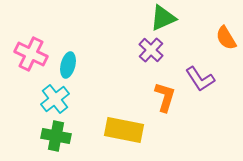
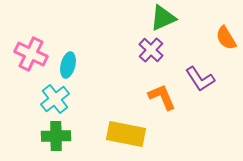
orange L-shape: moved 3 px left; rotated 40 degrees counterclockwise
yellow rectangle: moved 2 px right, 4 px down
green cross: rotated 12 degrees counterclockwise
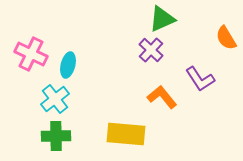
green triangle: moved 1 px left, 1 px down
orange L-shape: rotated 16 degrees counterclockwise
yellow rectangle: rotated 6 degrees counterclockwise
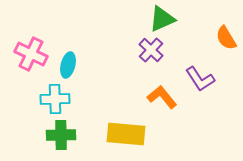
cyan cross: rotated 36 degrees clockwise
green cross: moved 5 px right, 1 px up
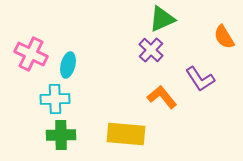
orange semicircle: moved 2 px left, 1 px up
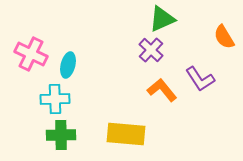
orange L-shape: moved 7 px up
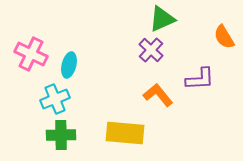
cyan ellipse: moved 1 px right
purple L-shape: rotated 60 degrees counterclockwise
orange L-shape: moved 4 px left, 5 px down
cyan cross: rotated 20 degrees counterclockwise
yellow rectangle: moved 1 px left, 1 px up
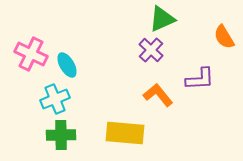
cyan ellipse: moved 2 px left; rotated 45 degrees counterclockwise
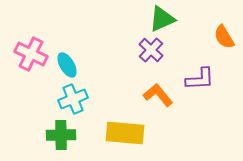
cyan cross: moved 18 px right
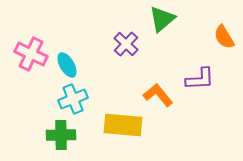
green triangle: rotated 16 degrees counterclockwise
purple cross: moved 25 px left, 6 px up
yellow rectangle: moved 2 px left, 8 px up
